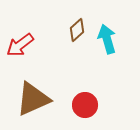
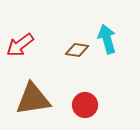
brown diamond: moved 20 px down; rotated 50 degrees clockwise
brown triangle: rotated 15 degrees clockwise
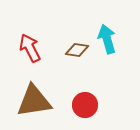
red arrow: moved 10 px right, 3 px down; rotated 100 degrees clockwise
brown triangle: moved 1 px right, 2 px down
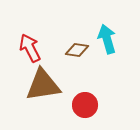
brown triangle: moved 9 px right, 16 px up
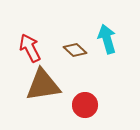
brown diamond: moved 2 px left; rotated 35 degrees clockwise
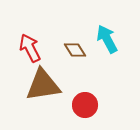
cyan arrow: rotated 12 degrees counterclockwise
brown diamond: rotated 15 degrees clockwise
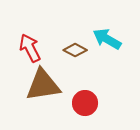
cyan arrow: rotated 32 degrees counterclockwise
brown diamond: rotated 30 degrees counterclockwise
red circle: moved 2 px up
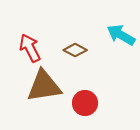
cyan arrow: moved 14 px right, 4 px up
brown triangle: moved 1 px right, 1 px down
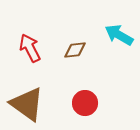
cyan arrow: moved 2 px left
brown diamond: rotated 35 degrees counterclockwise
brown triangle: moved 17 px left, 18 px down; rotated 45 degrees clockwise
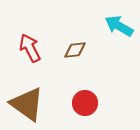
cyan arrow: moved 9 px up
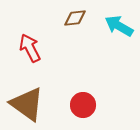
brown diamond: moved 32 px up
red circle: moved 2 px left, 2 px down
